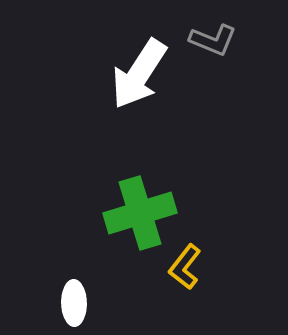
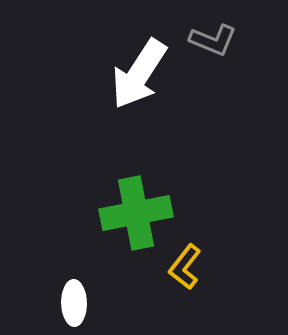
green cross: moved 4 px left; rotated 6 degrees clockwise
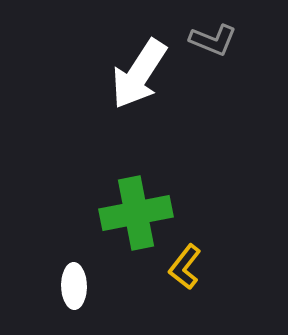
white ellipse: moved 17 px up
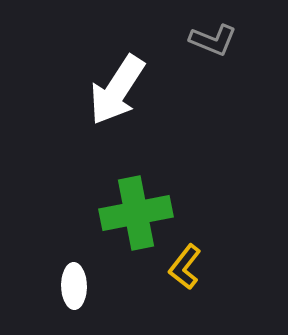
white arrow: moved 22 px left, 16 px down
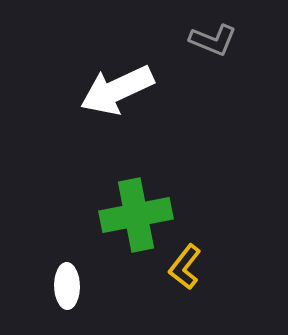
white arrow: rotated 32 degrees clockwise
green cross: moved 2 px down
white ellipse: moved 7 px left
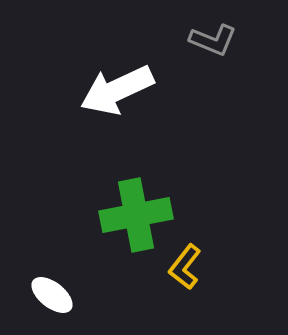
white ellipse: moved 15 px left, 9 px down; rotated 51 degrees counterclockwise
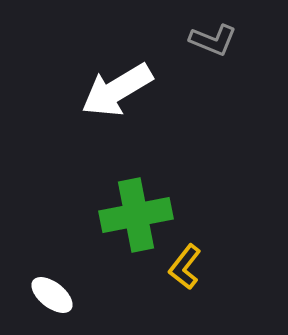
white arrow: rotated 6 degrees counterclockwise
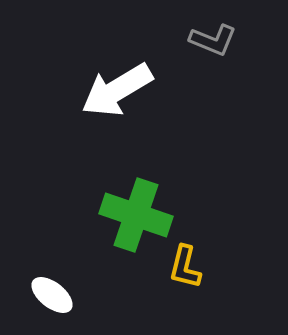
green cross: rotated 30 degrees clockwise
yellow L-shape: rotated 24 degrees counterclockwise
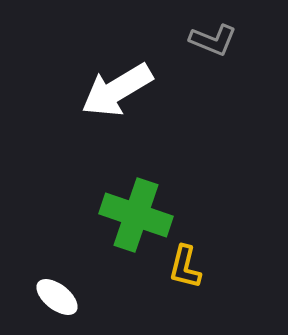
white ellipse: moved 5 px right, 2 px down
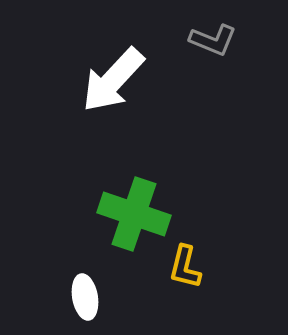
white arrow: moved 4 px left, 10 px up; rotated 16 degrees counterclockwise
green cross: moved 2 px left, 1 px up
white ellipse: moved 28 px right; rotated 42 degrees clockwise
